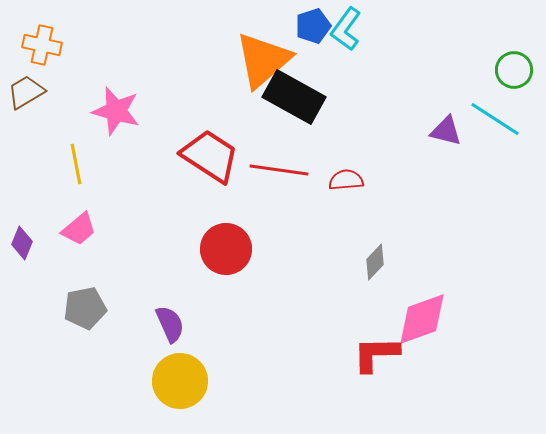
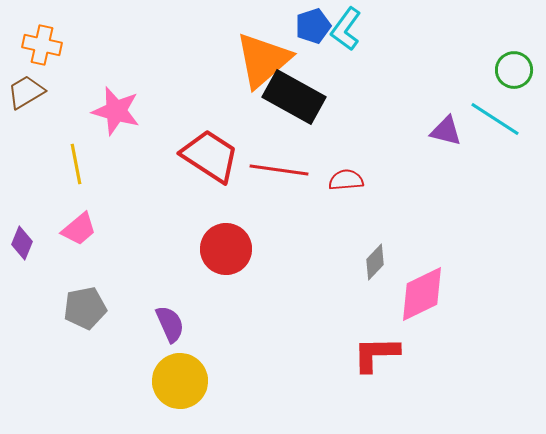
pink diamond: moved 25 px up; rotated 6 degrees counterclockwise
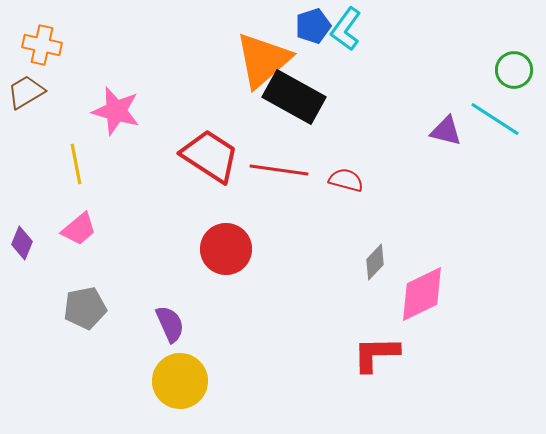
red semicircle: rotated 20 degrees clockwise
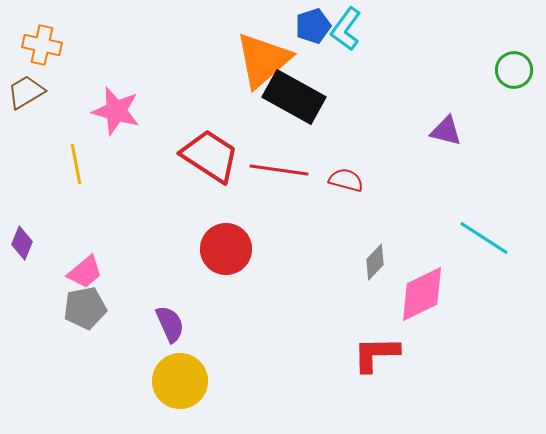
cyan line: moved 11 px left, 119 px down
pink trapezoid: moved 6 px right, 43 px down
